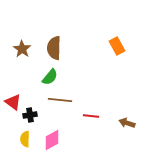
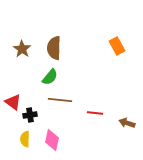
red line: moved 4 px right, 3 px up
pink diamond: rotated 50 degrees counterclockwise
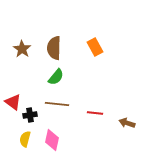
orange rectangle: moved 22 px left, 1 px down
green semicircle: moved 6 px right
brown line: moved 3 px left, 4 px down
yellow semicircle: rotated 14 degrees clockwise
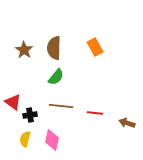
brown star: moved 2 px right, 1 px down
brown line: moved 4 px right, 2 px down
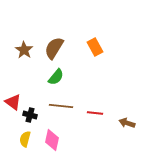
brown semicircle: rotated 30 degrees clockwise
black cross: rotated 24 degrees clockwise
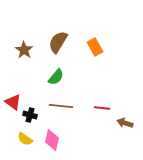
brown semicircle: moved 4 px right, 6 px up
red line: moved 7 px right, 5 px up
brown arrow: moved 2 px left
yellow semicircle: rotated 70 degrees counterclockwise
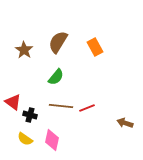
red line: moved 15 px left; rotated 28 degrees counterclockwise
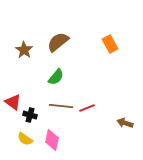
brown semicircle: rotated 20 degrees clockwise
orange rectangle: moved 15 px right, 3 px up
